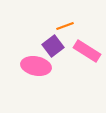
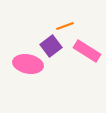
purple square: moved 2 px left
pink ellipse: moved 8 px left, 2 px up
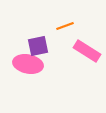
purple square: moved 13 px left; rotated 25 degrees clockwise
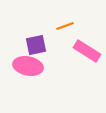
purple square: moved 2 px left, 1 px up
pink ellipse: moved 2 px down
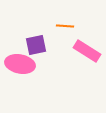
orange line: rotated 24 degrees clockwise
pink ellipse: moved 8 px left, 2 px up
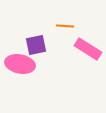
pink rectangle: moved 1 px right, 2 px up
